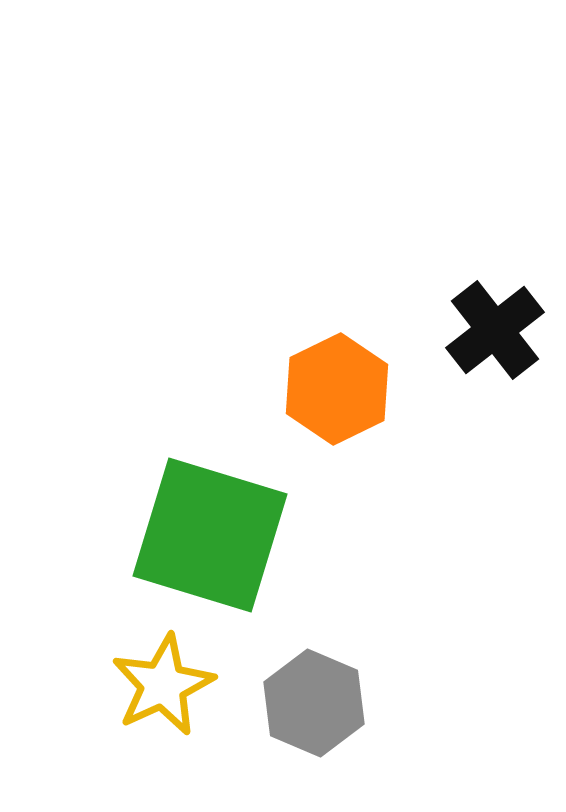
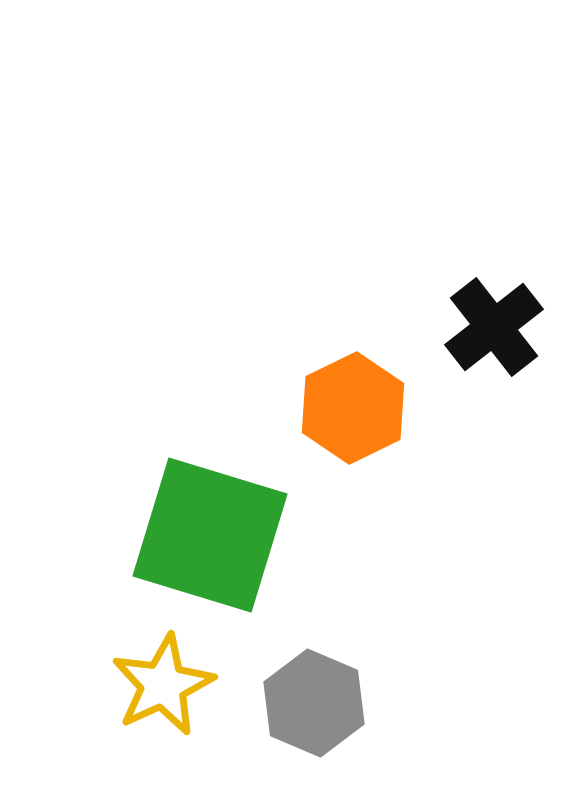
black cross: moved 1 px left, 3 px up
orange hexagon: moved 16 px right, 19 px down
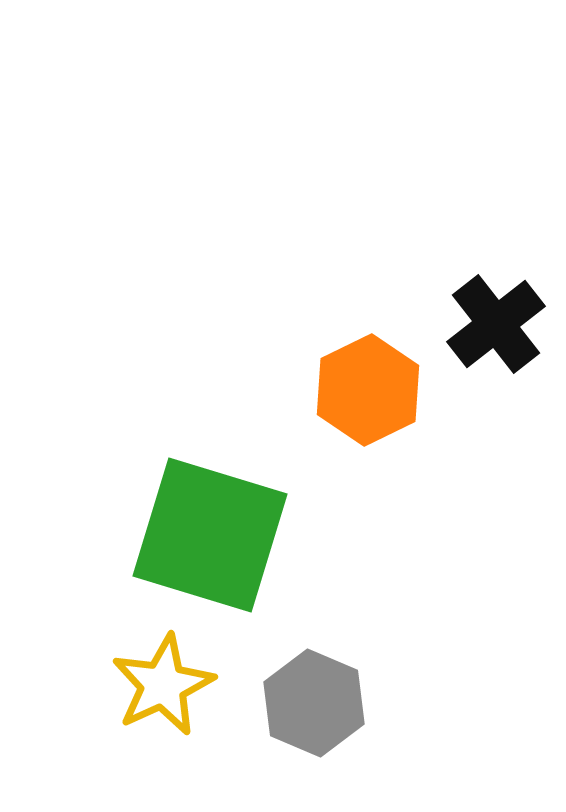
black cross: moved 2 px right, 3 px up
orange hexagon: moved 15 px right, 18 px up
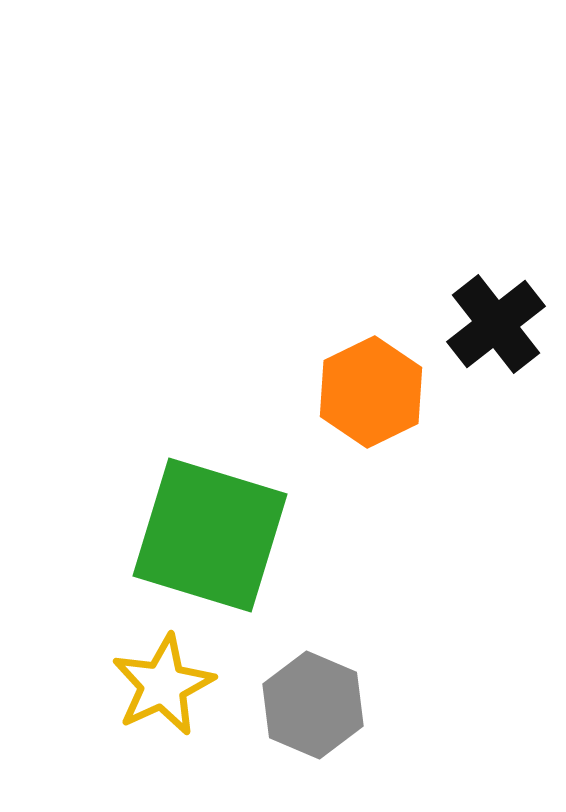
orange hexagon: moved 3 px right, 2 px down
gray hexagon: moved 1 px left, 2 px down
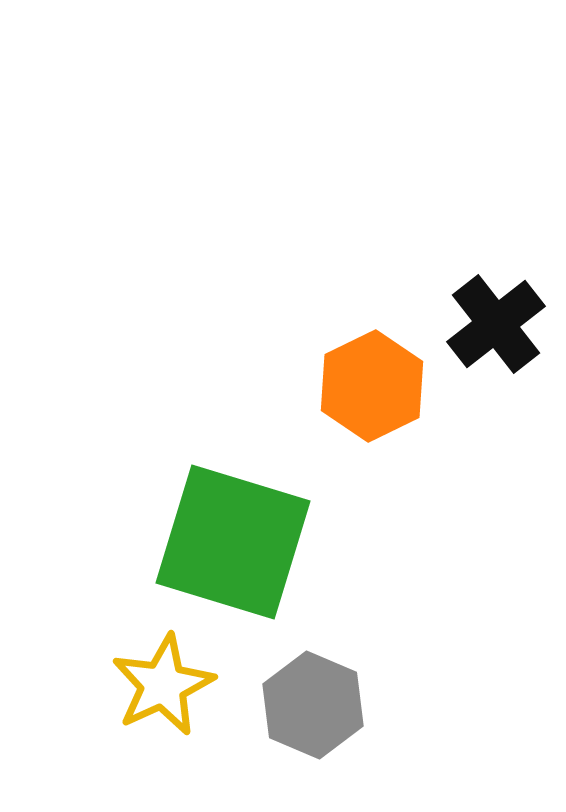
orange hexagon: moved 1 px right, 6 px up
green square: moved 23 px right, 7 px down
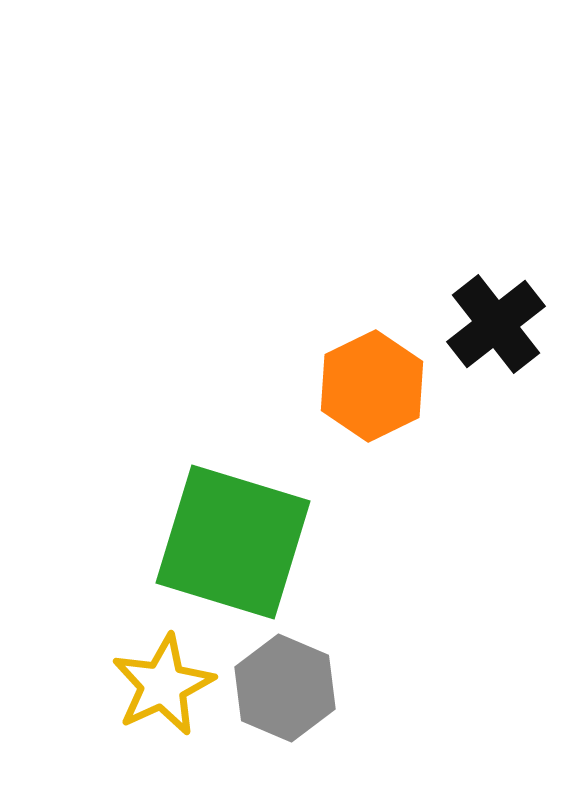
gray hexagon: moved 28 px left, 17 px up
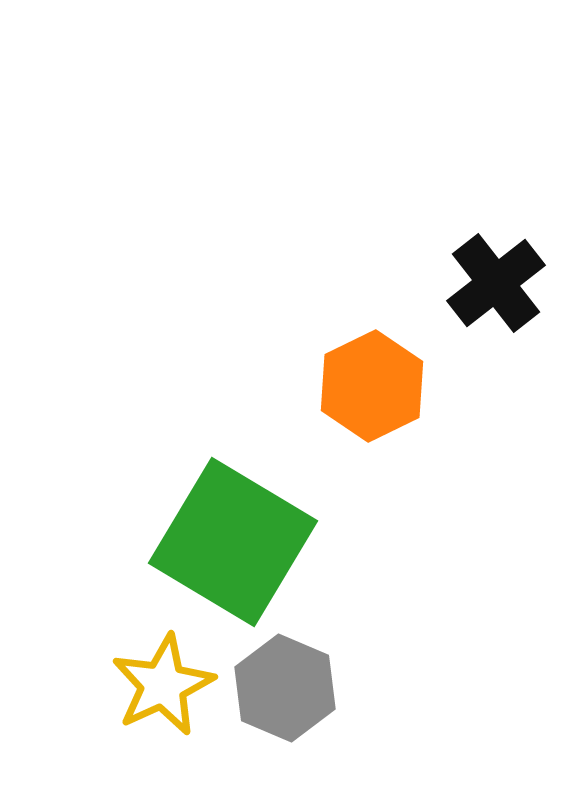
black cross: moved 41 px up
green square: rotated 14 degrees clockwise
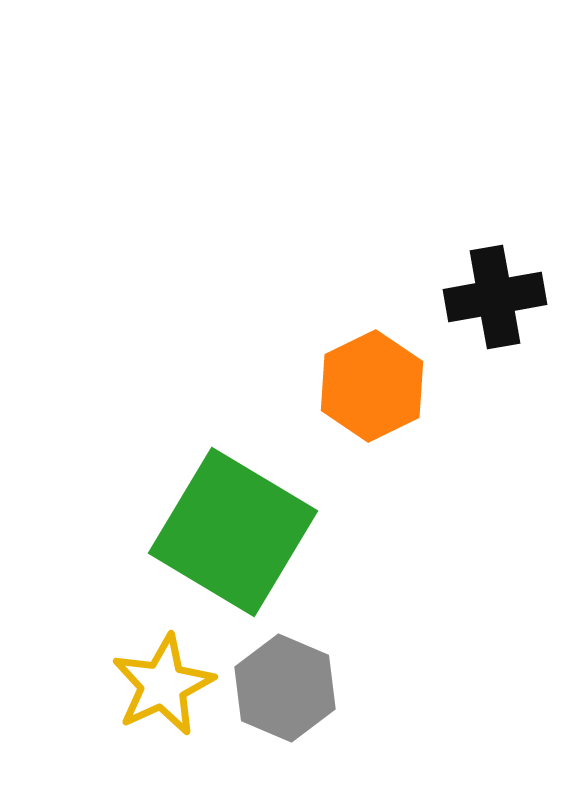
black cross: moved 1 px left, 14 px down; rotated 28 degrees clockwise
green square: moved 10 px up
